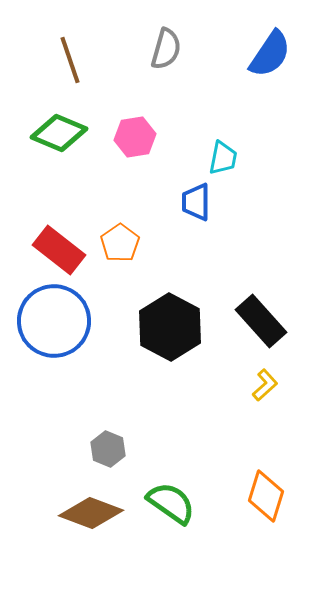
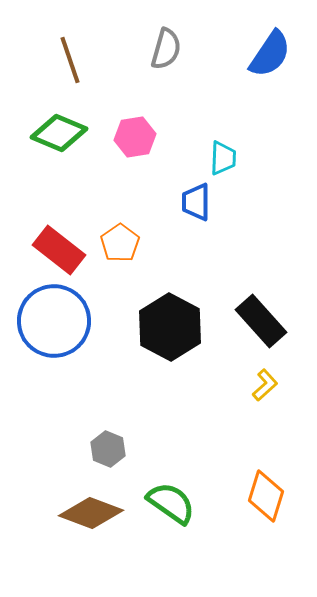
cyan trapezoid: rotated 9 degrees counterclockwise
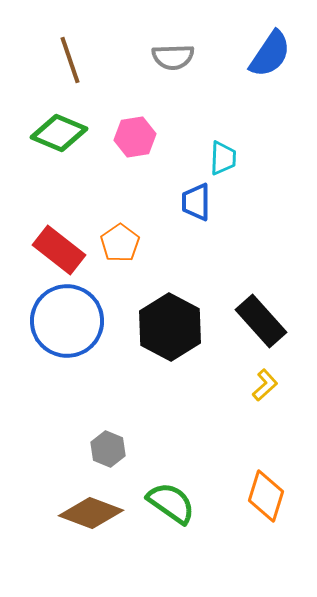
gray semicircle: moved 7 px right, 8 px down; rotated 72 degrees clockwise
blue circle: moved 13 px right
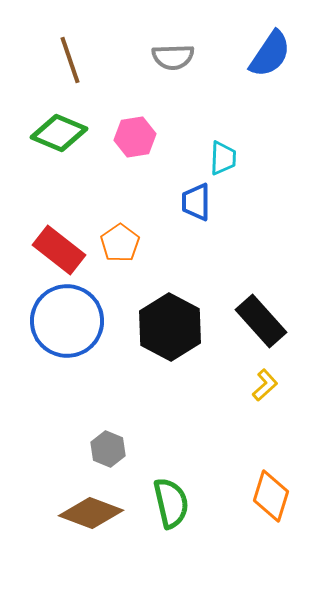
orange diamond: moved 5 px right
green semicircle: rotated 42 degrees clockwise
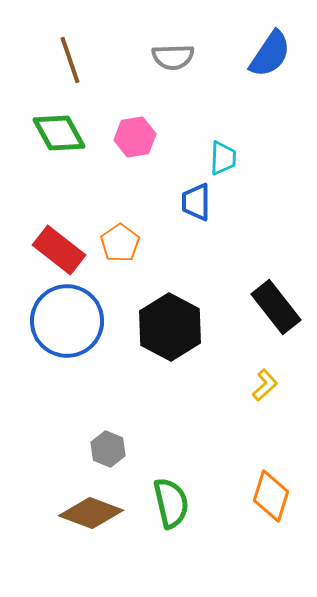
green diamond: rotated 38 degrees clockwise
black rectangle: moved 15 px right, 14 px up; rotated 4 degrees clockwise
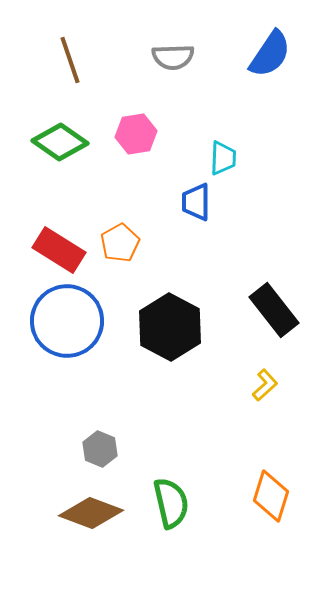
green diamond: moved 1 px right, 9 px down; rotated 26 degrees counterclockwise
pink hexagon: moved 1 px right, 3 px up
orange pentagon: rotated 6 degrees clockwise
red rectangle: rotated 6 degrees counterclockwise
black rectangle: moved 2 px left, 3 px down
gray hexagon: moved 8 px left
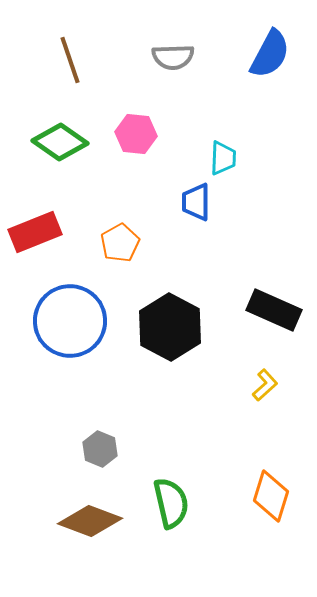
blue semicircle: rotated 6 degrees counterclockwise
pink hexagon: rotated 15 degrees clockwise
red rectangle: moved 24 px left, 18 px up; rotated 54 degrees counterclockwise
black rectangle: rotated 28 degrees counterclockwise
blue circle: moved 3 px right
brown diamond: moved 1 px left, 8 px down
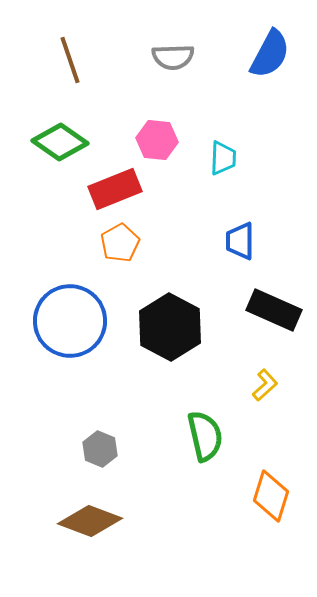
pink hexagon: moved 21 px right, 6 px down
blue trapezoid: moved 44 px right, 39 px down
red rectangle: moved 80 px right, 43 px up
green semicircle: moved 34 px right, 67 px up
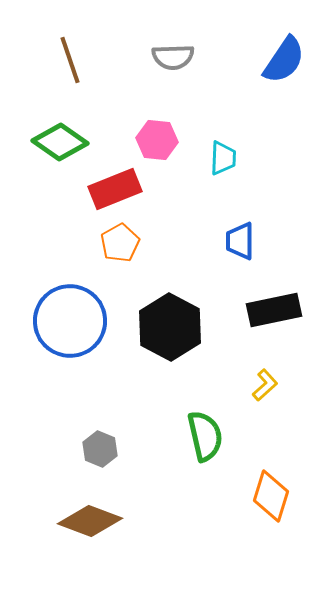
blue semicircle: moved 14 px right, 6 px down; rotated 6 degrees clockwise
black rectangle: rotated 36 degrees counterclockwise
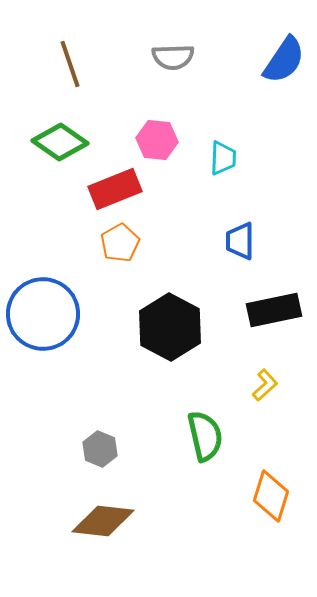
brown line: moved 4 px down
blue circle: moved 27 px left, 7 px up
brown diamond: moved 13 px right; rotated 14 degrees counterclockwise
